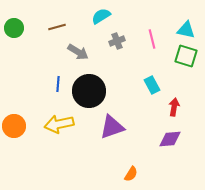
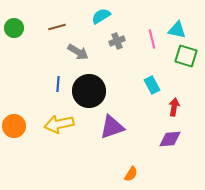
cyan triangle: moved 9 px left
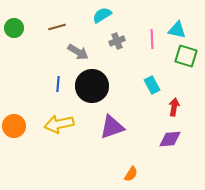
cyan semicircle: moved 1 px right, 1 px up
pink line: rotated 12 degrees clockwise
black circle: moved 3 px right, 5 px up
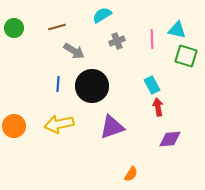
gray arrow: moved 4 px left, 1 px up
red arrow: moved 16 px left; rotated 18 degrees counterclockwise
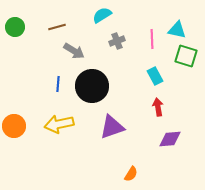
green circle: moved 1 px right, 1 px up
cyan rectangle: moved 3 px right, 9 px up
